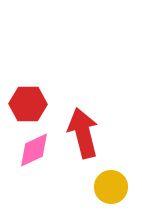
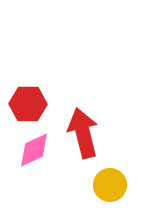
yellow circle: moved 1 px left, 2 px up
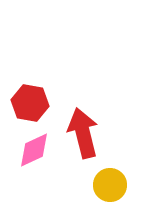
red hexagon: moved 2 px right, 1 px up; rotated 9 degrees clockwise
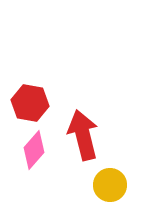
red arrow: moved 2 px down
pink diamond: rotated 24 degrees counterclockwise
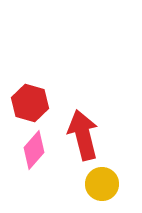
red hexagon: rotated 6 degrees clockwise
yellow circle: moved 8 px left, 1 px up
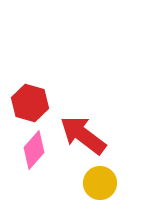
red arrow: rotated 39 degrees counterclockwise
yellow circle: moved 2 px left, 1 px up
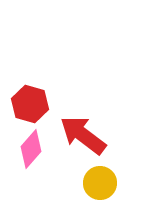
red hexagon: moved 1 px down
pink diamond: moved 3 px left, 1 px up
